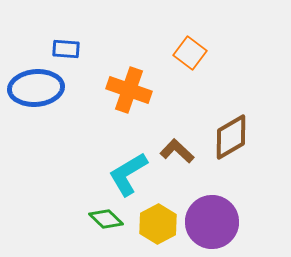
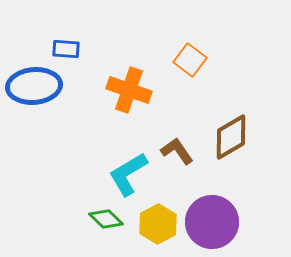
orange square: moved 7 px down
blue ellipse: moved 2 px left, 2 px up
brown L-shape: rotated 12 degrees clockwise
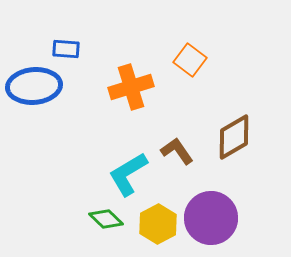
orange cross: moved 2 px right, 3 px up; rotated 36 degrees counterclockwise
brown diamond: moved 3 px right
purple circle: moved 1 px left, 4 px up
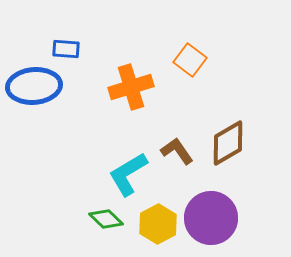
brown diamond: moved 6 px left, 6 px down
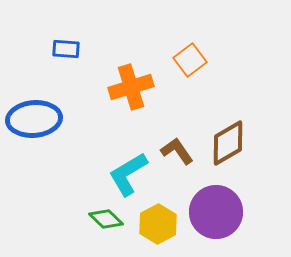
orange square: rotated 16 degrees clockwise
blue ellipse: moved 33 px down
purple circle: moved 5 px right, 6 px up
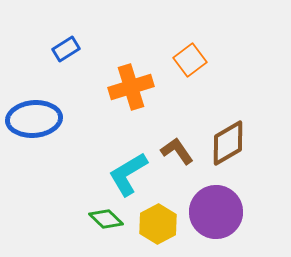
blue rectangle: rotated 36 degrees counterclockwise
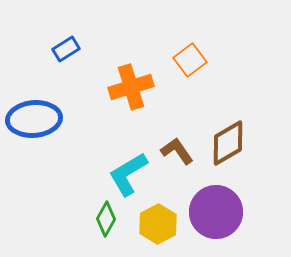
green diamond: rotated 76 degrees clockwise
